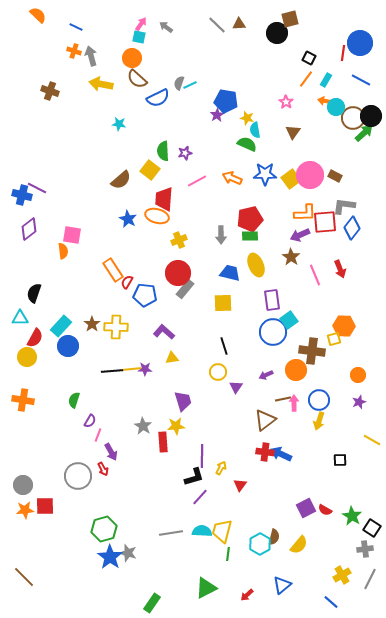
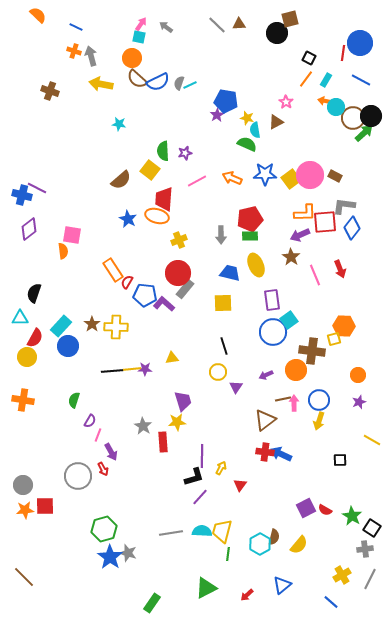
blue semicircle at (158, 98): moved 16 px up
brown triangle at (293, 132): moved 17 px left, 10 px up; rotated 28 degrees clockwise
purple L-shape at (164, 332): moved 28 px up
yellow star at (176, 426): moved 1 px right, 4 px up
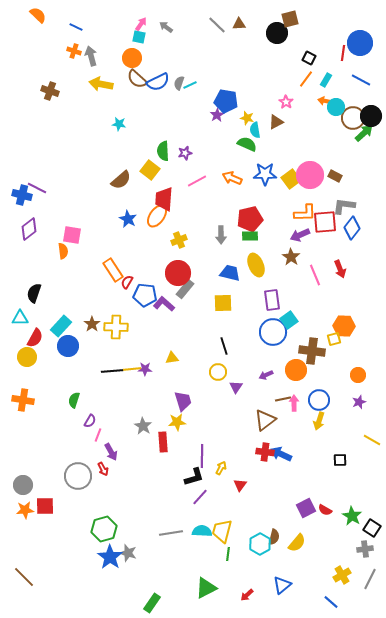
orange ellipse at (157, 216): rotated 70 degrees counterclockwise
yellow semicircle at (299, 545): moved 2 px left, 2 px up
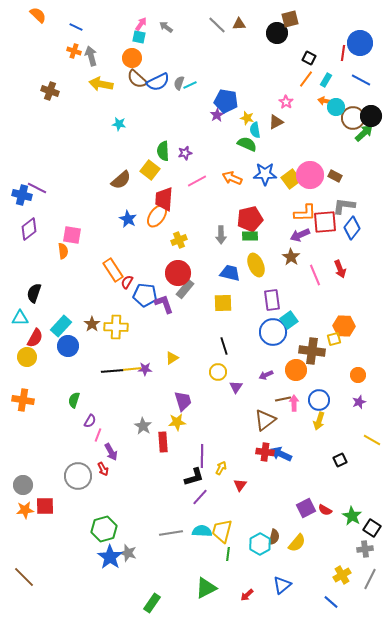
purple L-shape at (164, 304): rotated 30 degrees clockwise
yellow triangle at (172, 358): rotated 24 degrees counterclockwise
black square at (340, 460): rotated 24 degrees counterclockwise
